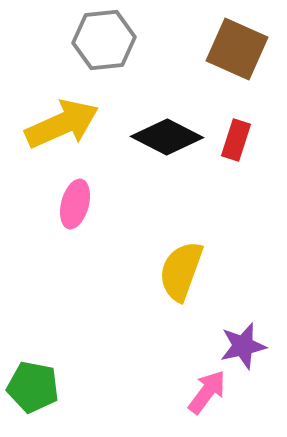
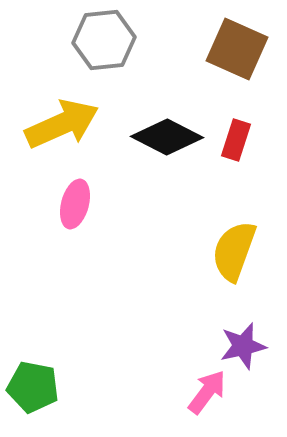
yellow semicircle: moved 53 px right, 20 px up
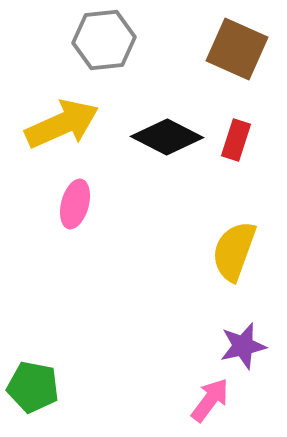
pink arrow: moved 3 px right, 8 px down
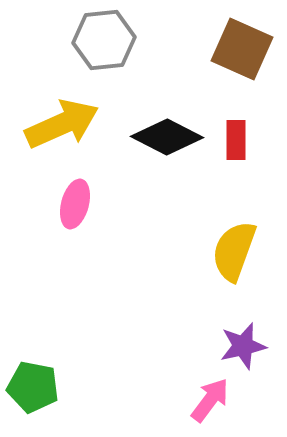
brown square: moved 5 px right
red rectangle: rotated 18 degrees counterclockwise
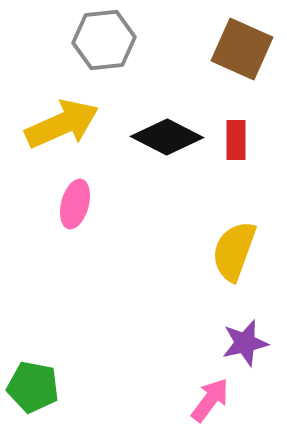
purple star: moved 2 px right, 3 px up
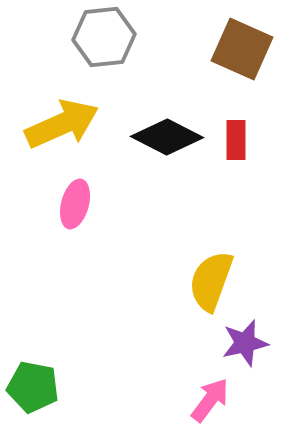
gray hexagon: moved 3 px up
yellow semicircle: moved 23 px left, 30 px down
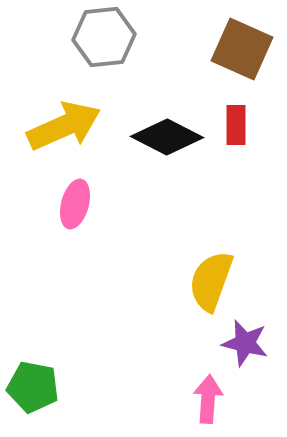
yellow arrow: moved 2 px right, 2 px down
red rectangle: moved 15 px up
purple star: rotated 27 degrees clockwise
pink arrow: moved 2 px left, 1 px up; rotated 33 degrees counterclockwise
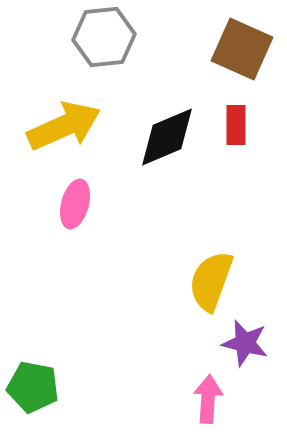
black diamond: rotated 50 degrees counterclockwise
